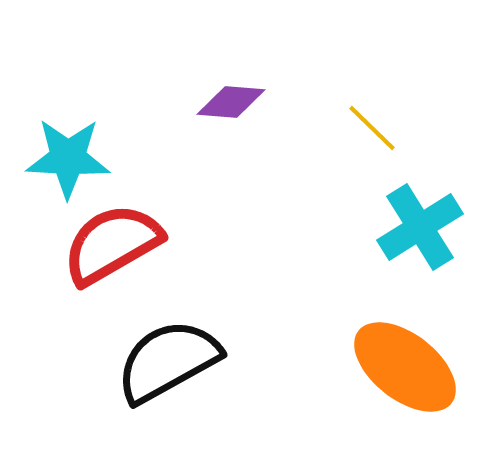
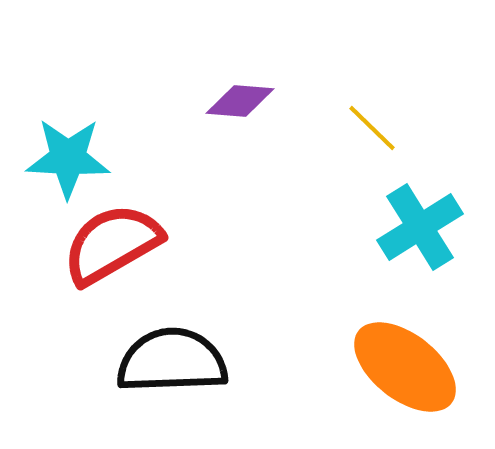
purple diamond: moved 9 px right, 1 px up
black semicircle: moved 4 px right; rotated 27 degrees clockwise
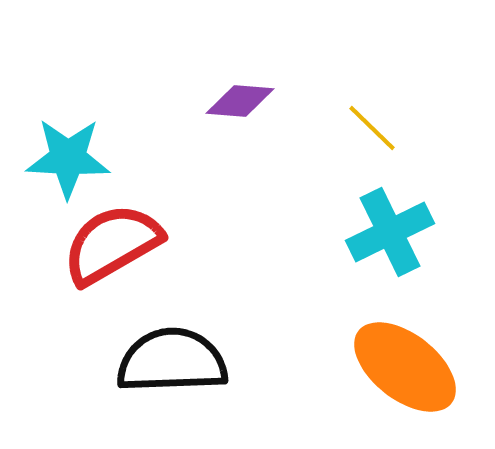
cyan cross: moved 30 px left, 5 px down; rotated 6 degrees clockwise
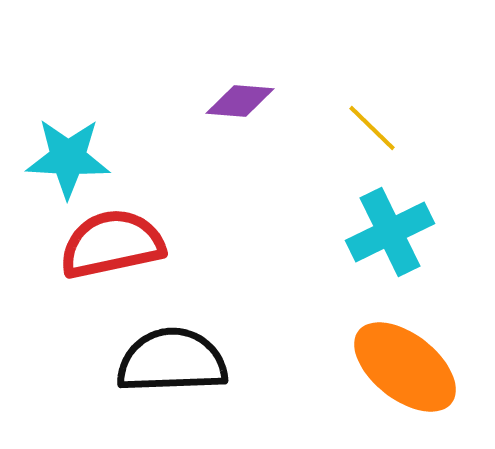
red semicircle: rotated 18 degrees clockwise
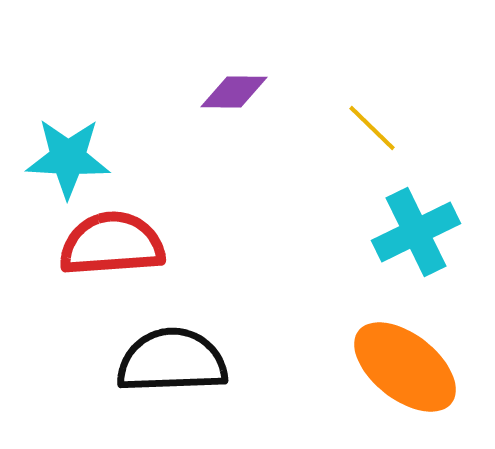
purple diamond: moved 6 px left, 9 px up; rotated 4 degrees counterclockwise
cyan cross: moved 26 px right
red semicircle: rotated 8 degrees clockwise
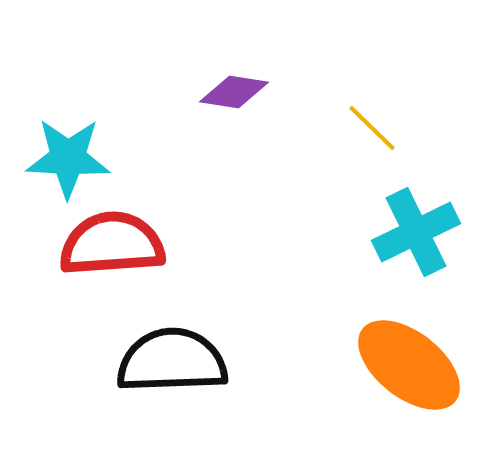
purple diamond: rotated 8 degrees clockwise
orange ellipse: moved 4 px right, 2 px up
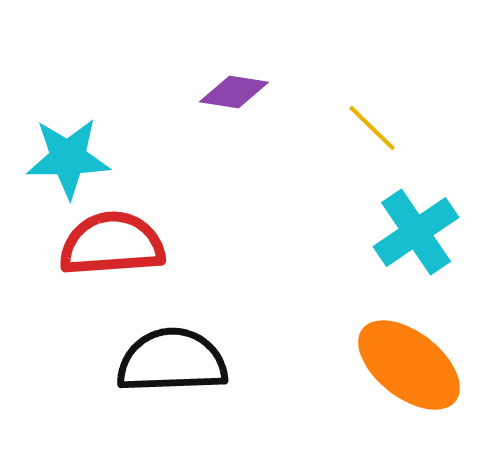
cyan star: rotated 4 degrees counterclockwise
cyan cross: rotated 8 degrees counterclockwise
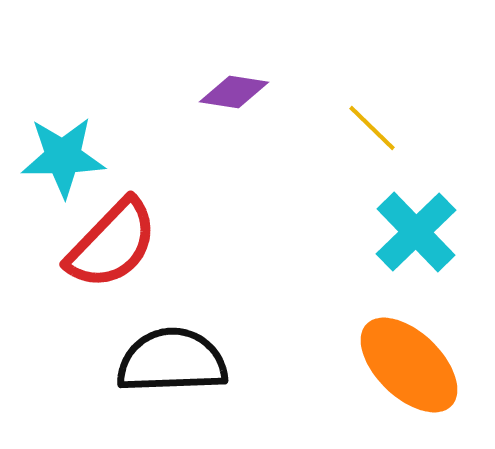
cyan star: moved 5 px left, 1 px up
cyan cross: rotated 10 degrees counterclockwise
red semicircle: rotated 138 degrees clockwise
orange ellipse: rotated 6 degrees clockwise
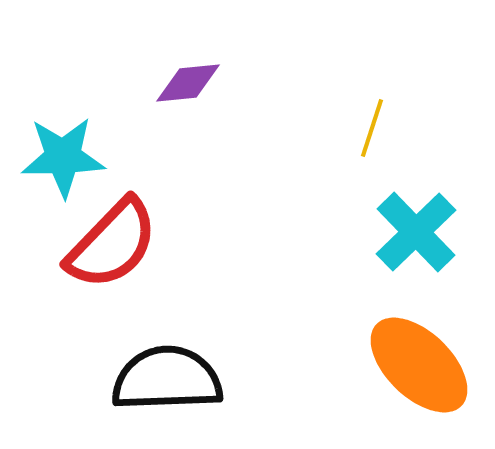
purple diamond: moved 46 px left, 9 px up; rotated 14 degrees counterclockwise
yellow line: rotated 64 degrees clockwise
black semicircle: moved 5 px left, 18 px down
orange ellipse: moved 10 px right
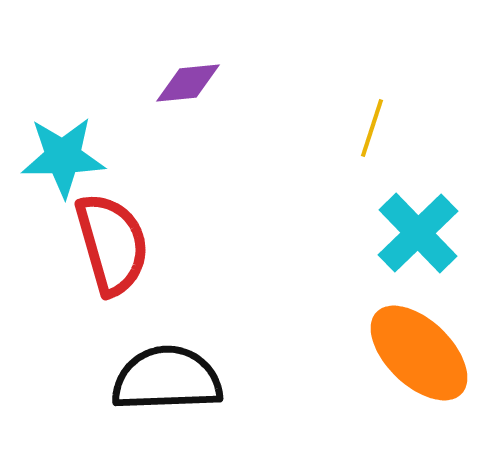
cyan cross: moved 2 px right, 1 px down
red semicircle: rotated 60 degrees counterclockwise
orange ellipse: moved 12 px up
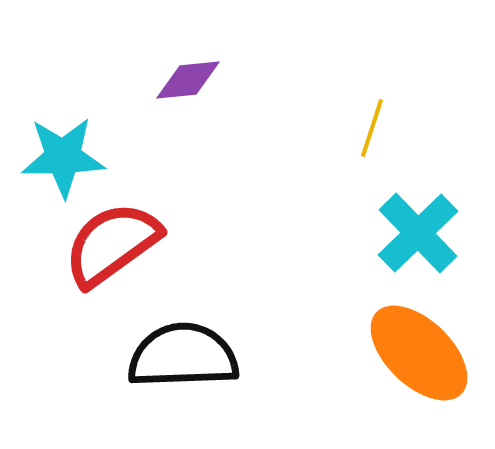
purple diamond: moved 3 px up
red semicircle: rotated 110 degrees counterclockwise
black semicircle: moved 16 px right, 23 px up
